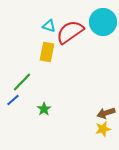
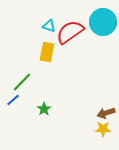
yellow star: rotated 14 degrees clockwise
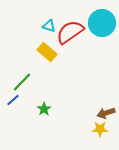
cyan circle: moved 1 px left, 1 px down
yellow rectangle: rotated 60 degrees counterclockwise
yellow star: moved 3 px left
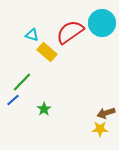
cyan triangle: moved 17 px left, 9 px down
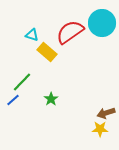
green star: moved 7 px right, 10 px up
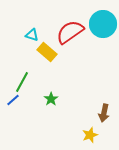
cyan circle: moved 1 px right, 1 px down
green line: rotated 15 degrees counterclockwise
brown arrow: moved 2 px left; rotated 60 degrees counterclockwise
yellow star: moved 10 px left, 6 px down; rotated 21 degrees counterclockwise
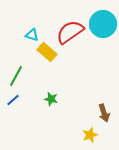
green line: moved 6 px left, 6 px up
green star: rotated 24 degrees counterclockwise
brown arrow: rotated 30 degrees counterclockwise
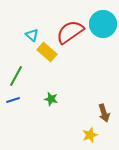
cyan triangle: rotated 24 degrees clockwise
blue line: rotated 24 degrees clockwise
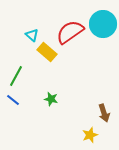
blue line: rotated 56 degrees clockwise
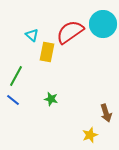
yellow rectangle: rotated 60 degrees clockwise
brown arrow: moved 2 px right
